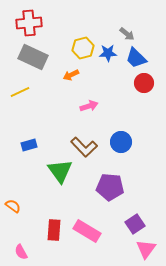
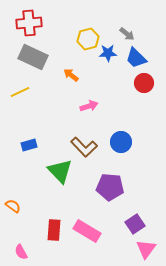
yellow hexagon: moved 5 px right, 9 px up
orange arrow: rotated 63 degrees clockwise
green triangle: rotated 8 degrees counterclockwise
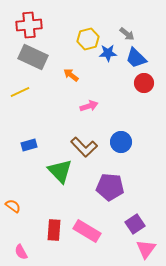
red cross: moved 2 px down
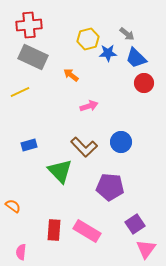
pink semicircle: rotated 35 degrees clockwise
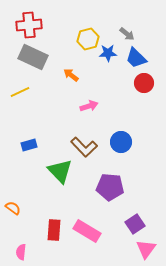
orange semicircle: moved 2 px down
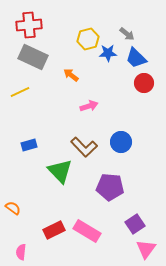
red rectangle: rotated 60 degrees clockwise
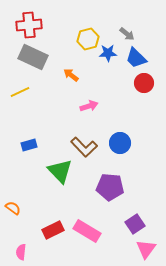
blue circle: moved 1 px left, 1 px down
red rectangle: moved 1 px left
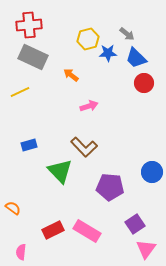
blue circle: moved 32 px right, 29 px down
